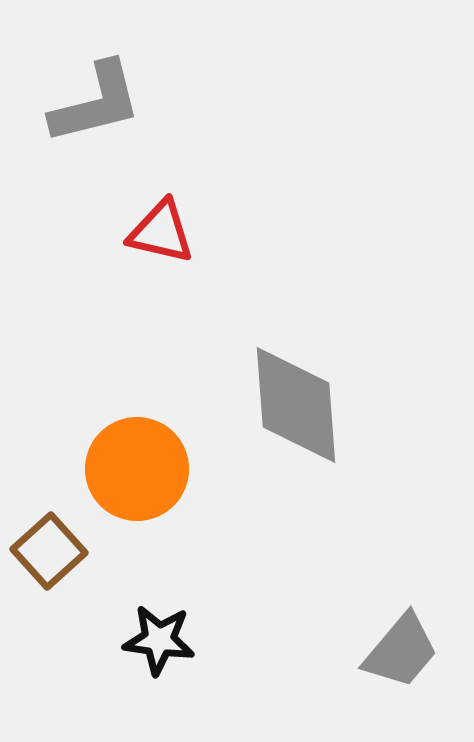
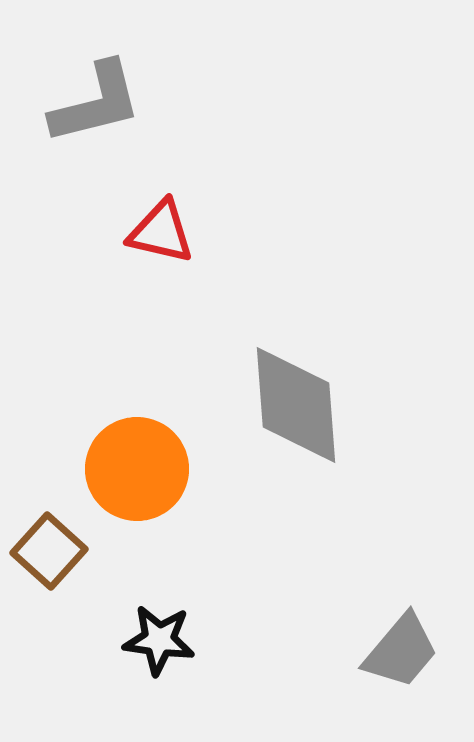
brown square: rotated 6 degrees counterclockwise
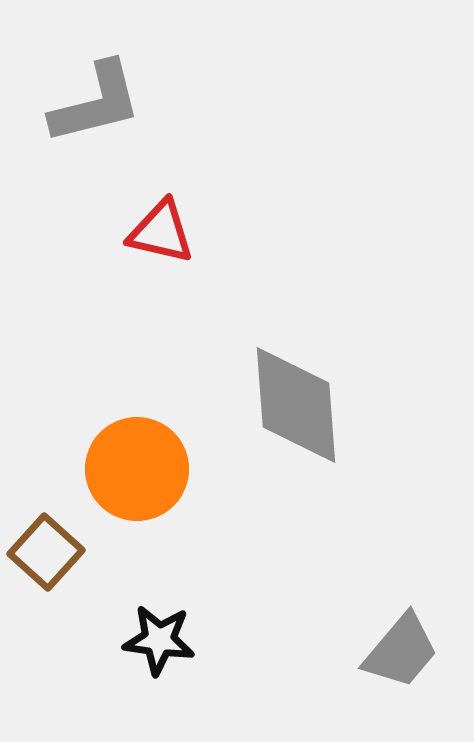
brown square: moved 3 px left, 1 px down
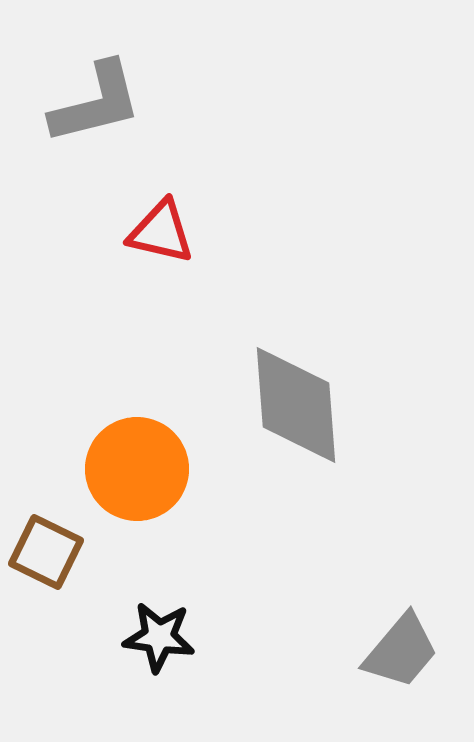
brown square: rotated 16 degrees counterclockwise
black star: moved 3 px up
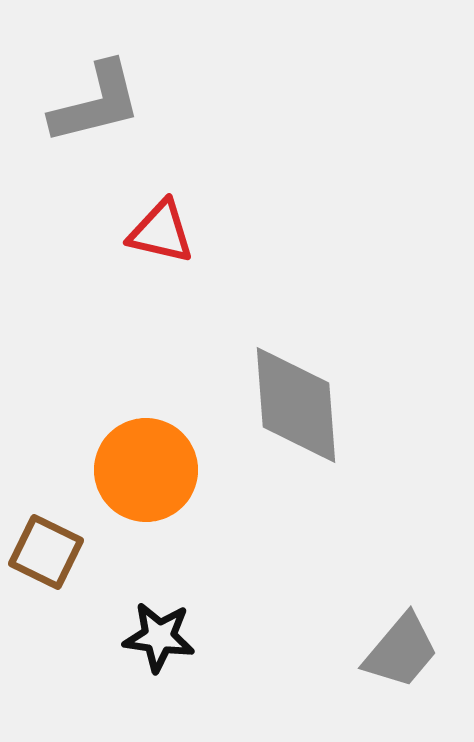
orange circle: moved 9 px right, 1 px down
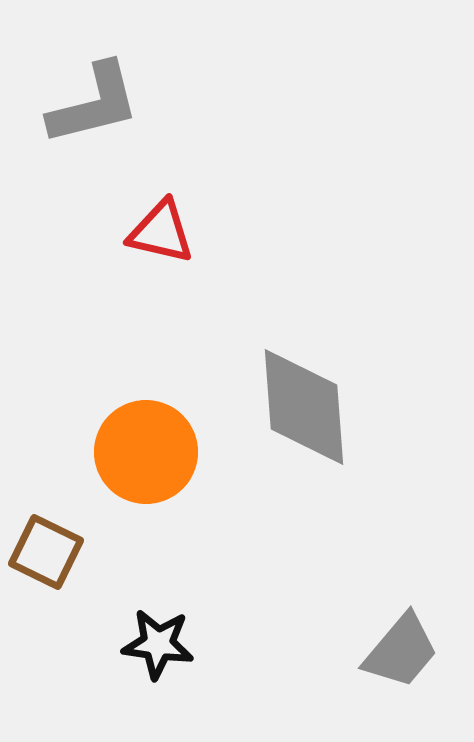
gray L-shape: moved 2 px left, 1 px down
gray diamond: moved 8 px right, 2 px down
orange circle: moved 18 px up
black star: moved 1 px left, 7 px down
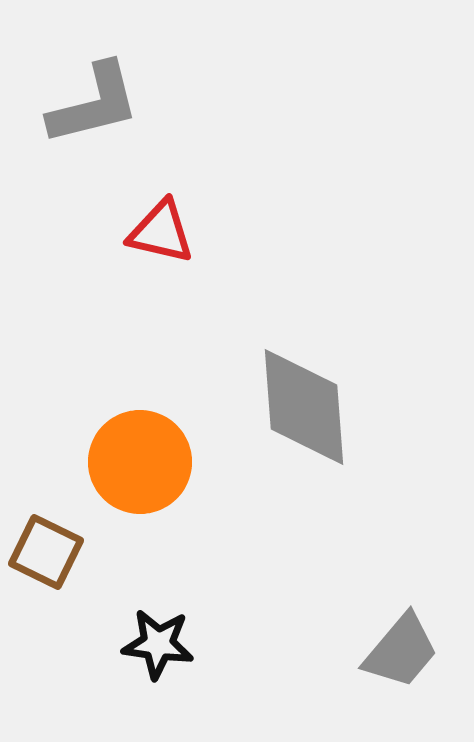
orange circle: moved 6 px left, 10 px down
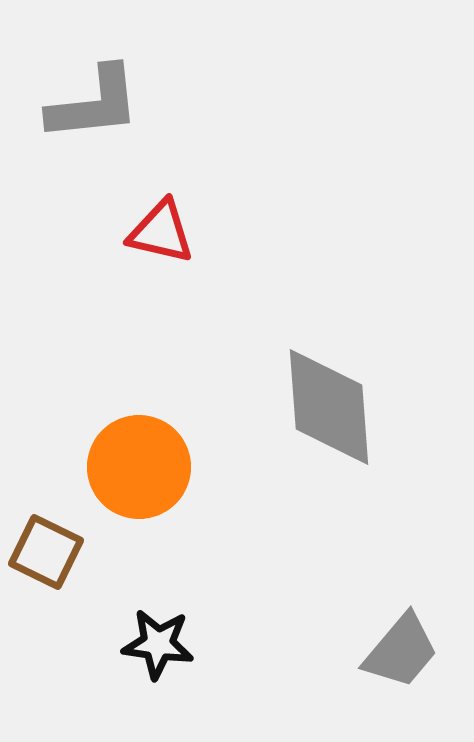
gray L-shape: rotated 8 degrees clockwise
gray diamond: moved 25 px right
orange circle: moved 1 px left, 5 px down
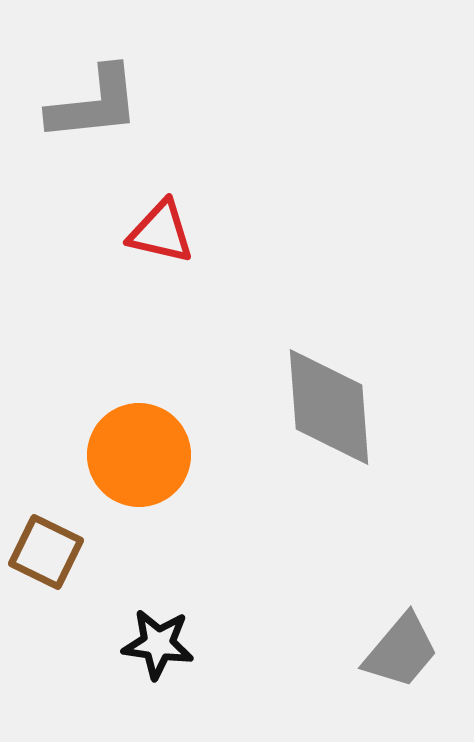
orange circle: moved 12 px up
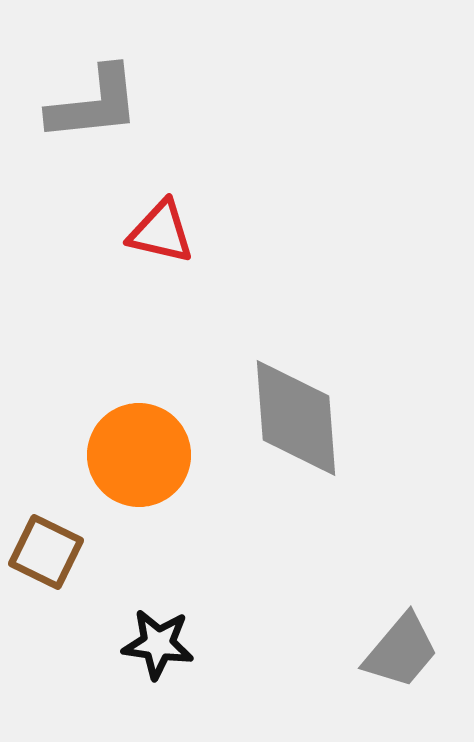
gray diamond: moved 33 px left, 11 px down
